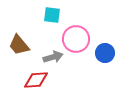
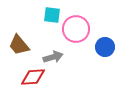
pink circle: moved 10 px up
blue circle: moved 6 px up
red diamond: moved 3 px left, 3 px up
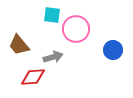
blue circle: moved 8 px right, 3 px down
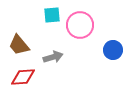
cyan square: rotated 12 degrees counterclockwise
pink circle: moved 4 px right, 4 px up
red diamond: moved 10 px left
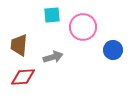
pink circle: moved 3 px right, 2 px down
brown trapezoid: rotated 45 degrees clockwise
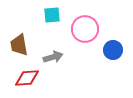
pink circle: moved 2 px right, 2 px down
brown trapezoid: rotated 15 degrees counterclockwise
red diamond: moved 4 px right, 1 px down
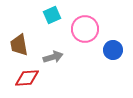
cyan square: rotated 18 degrees counterclockwise
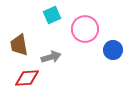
gray arrow: moved 2 px left
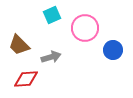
pink circle: moved 1 px up
brown trapezoid: rotated 35 degrees counterclockwise
red diamond: moved 1 px left, 1 px down
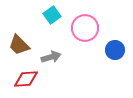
cyan square: rotated 12 degrees counterclockwise
blue circle: moved 2 px right
